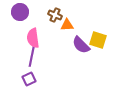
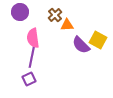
brown cross: rotated 24 degrees clockwise
yellow square: rotated 12 degrees clockwise
purple line: moved 1 px down
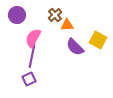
purple circle: moved 3 px left, 3 px down
pink semicircle: rotated 36 degrees clockwise
purple semicircle: moved 6 px left, 2 px down
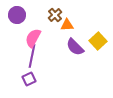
yellow square: moved 1 px down; rotated 18 degrees clockwise
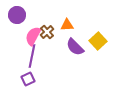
brown cross: moved 8 px left, 17 px down
pink semicircle: moved 2 px up
purple square: moved 1 px left
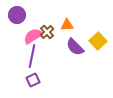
pink semicircle: rotated 30 degrees clockwise
purple square: moved 5 px right, 1 px down
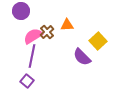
purple circle: moved 4 px right, 4 px up
purple semicircle: moved 7 px right, 10 px down
purple square: moved 6 px left, 1 px down; rotated 24 degrees counterclockwise
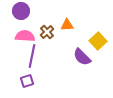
pink semicircle: moved 8 px left; rotated 36 degrees clockwise
purple square: rotated 32 degrees clockwise
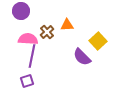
pink semicircle: moved 3 px right, 3 px down
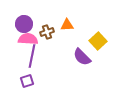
purple circle: moved 3 px right, 13 px down
brown cross: rotated 24 degrees clockwise
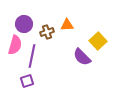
pink semicircle: moved 13 px left, 6 px down; rotated 102 degrees clockwise
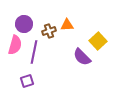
brown cross: moved 2 px right, 1 px up
purple line: moved 2 px right, 4 px up
